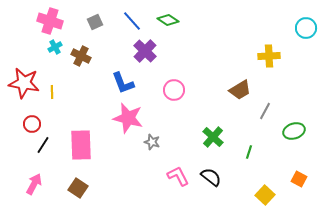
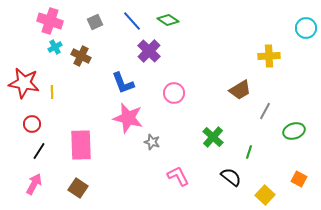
purple cross: moved 4 px right
pink circle: moved 3 px down
black line: moved 4 px left, 6 px down
black semicircle: moved 20 px right
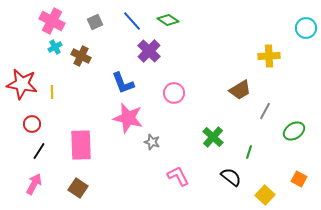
pink cross: moved 2 px right; rotated 10 degrees clockwise
red star: moved 2 px left, 1 px down
green ellipse: rotated 15 degrees counterclockwise
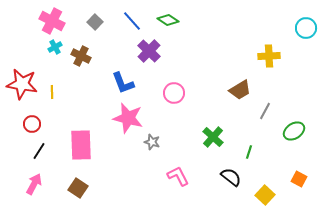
gray square: rotated 21 degrees counterclockwise
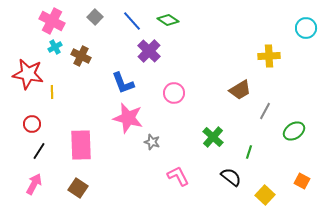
gray square: moved 5 px up
red star: moved 6 px right, 10 px up
orange square: moved 3 px right, 2 px down
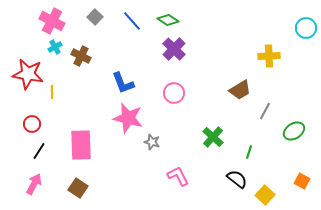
purple cross: moved 25 px right, 2 px up
black semicircle: moved 6 px right, 2 px down
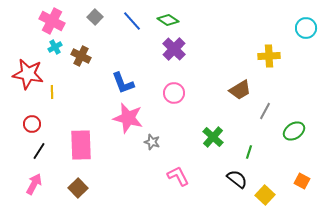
brown square: rotated 12 degrees clockwise
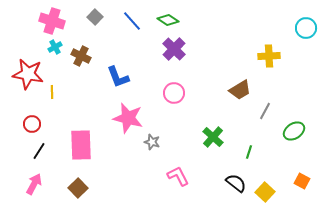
pink cross: rotated 10 degrees counterclockwise
blue L-shape: moved 5 px left, 6 px up
black semicircle: moved 1 px left, 4 px down
yellow square: moved 3 px up
